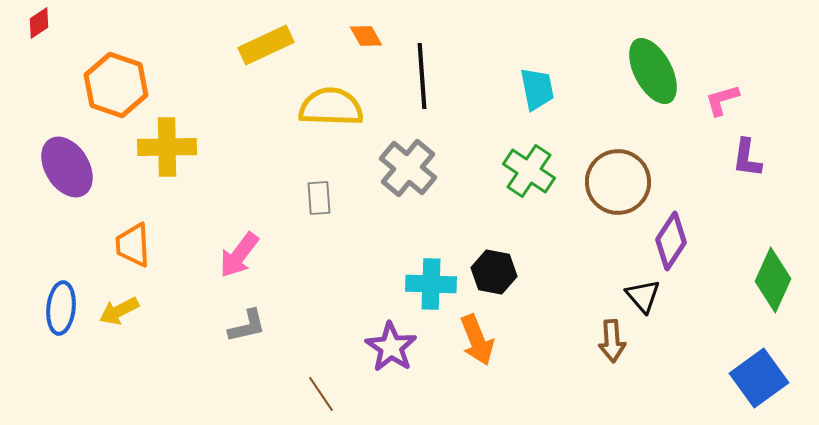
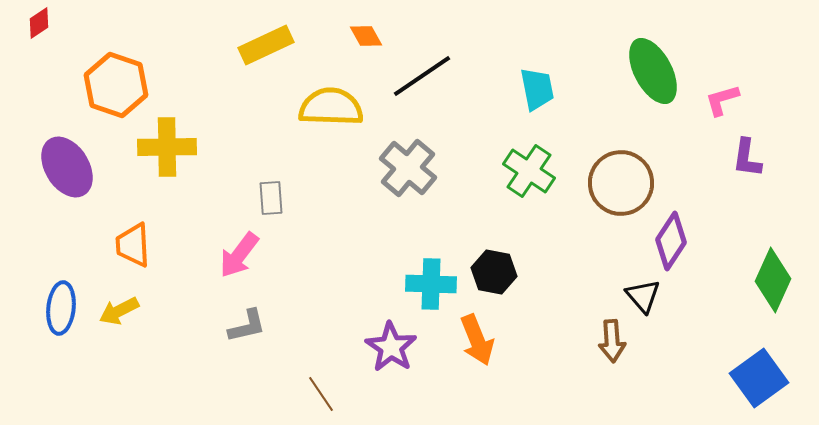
black line: rotated 60 degrees clockwise
brown circle: moved 3 px right, 1 px down
gray rectangle: moved 48 px left
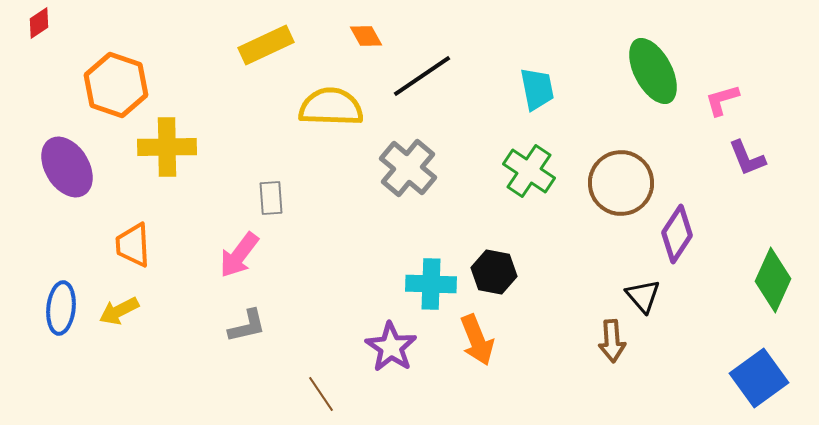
purple L-shape: rotated 30 degrees counterclockwise
purple diamond: moved 6 px right, 7 px up
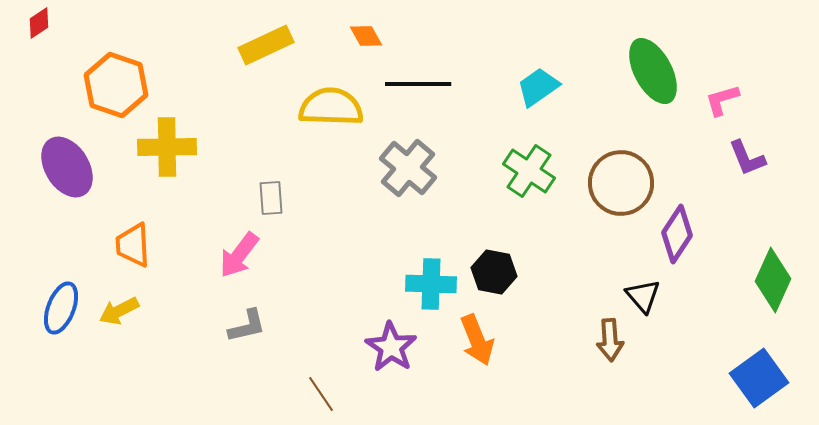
black line: moved 4 px left, 8 px down; rotated 34 degrees clockwise
cyan trapezoid: moved 1 px right, 2 px up; rotated 114 degrees counterclockwise
blue ellipse: rotated 15 degrees clockwise
brown arrow: moved 2 px left, 1 px up
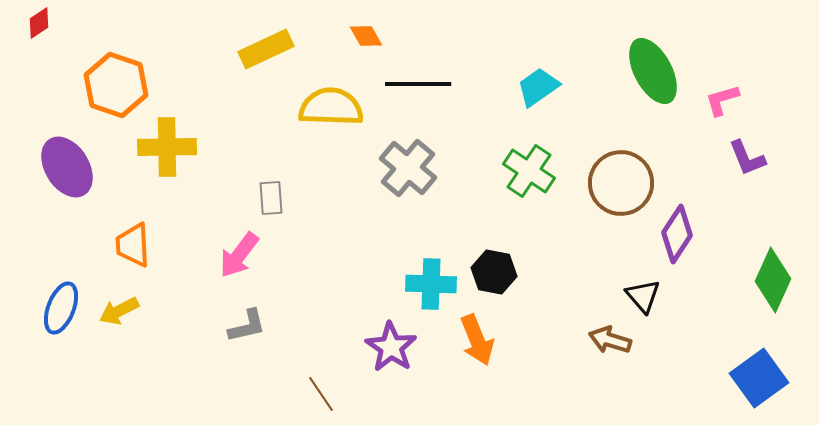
yellow rectangle: moved 4 px down
brown arrow: rotated 111 degrees clockwise
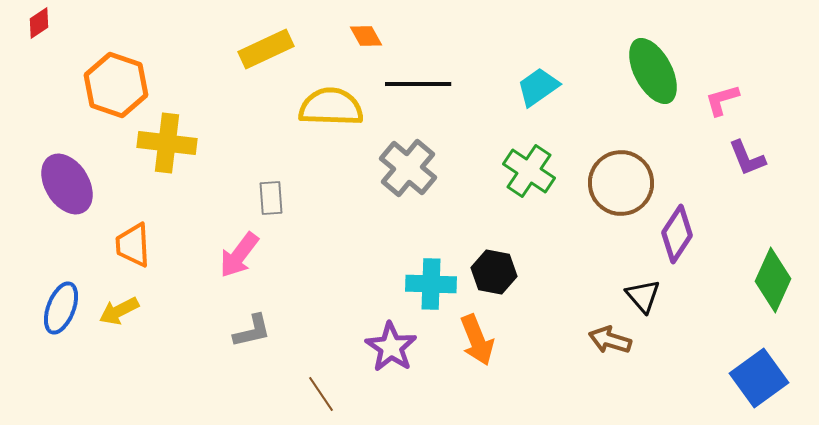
yellow cross: moved 4 px up; rotated 8 degrees clockwise
purple ellipse: moved 17 px down
gray L-shape: moved 5 px right, 5 px down
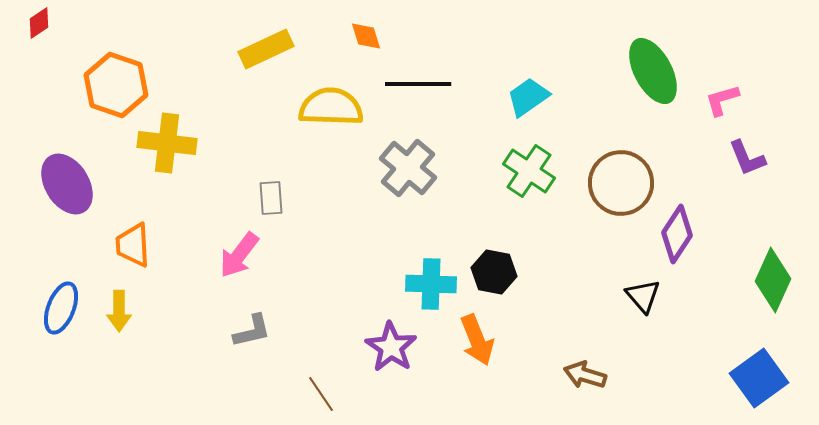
orange diamond: rotated 12 degrees clockwise
cyan trapezoid: moved 10 px left, 10 px down
yellow arrow: rotated 63 degrees counterclockwise
brown arrow: moved 25 px left, 35 px down
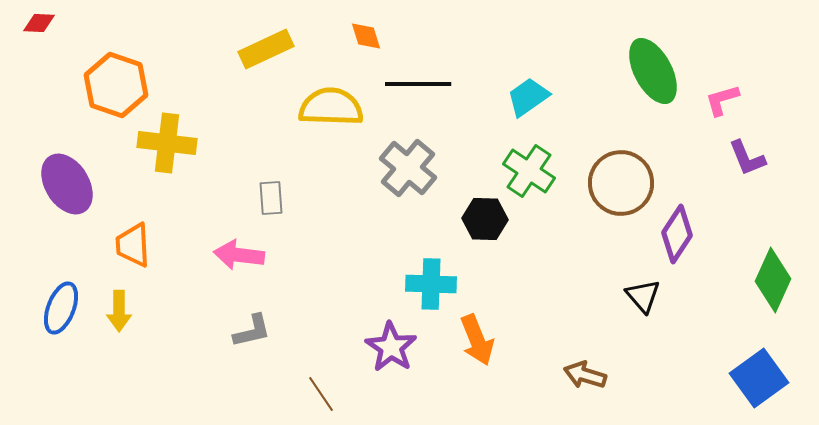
red diamond: rotated 36 degrees clockwise
pink arrow: rotated 60 degrees clockwise
black hexagon: moved 9 px left, 53 px up; rotated 9 degrees counterclockwise
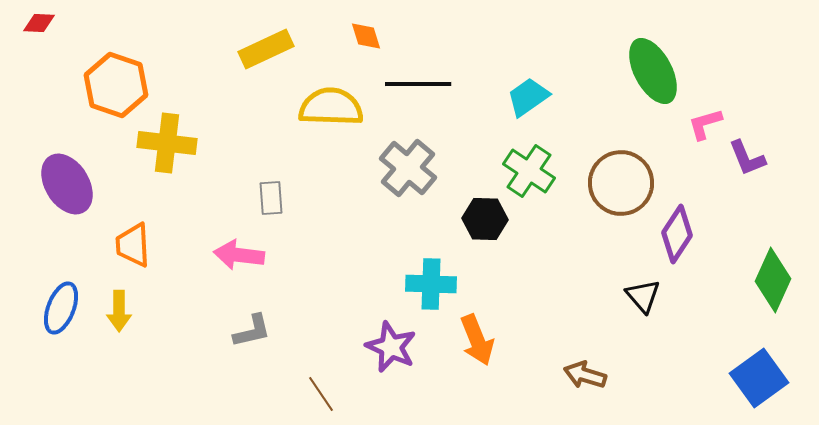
pink L-shape: moved 17 px left, 24 px down
purple star: rotated 9 degrees counterclockwise
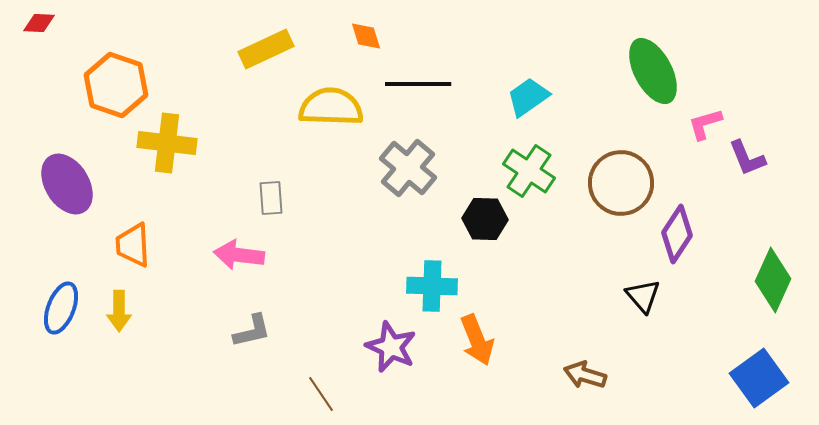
cyan cross: moved 1 px right, 2 px down
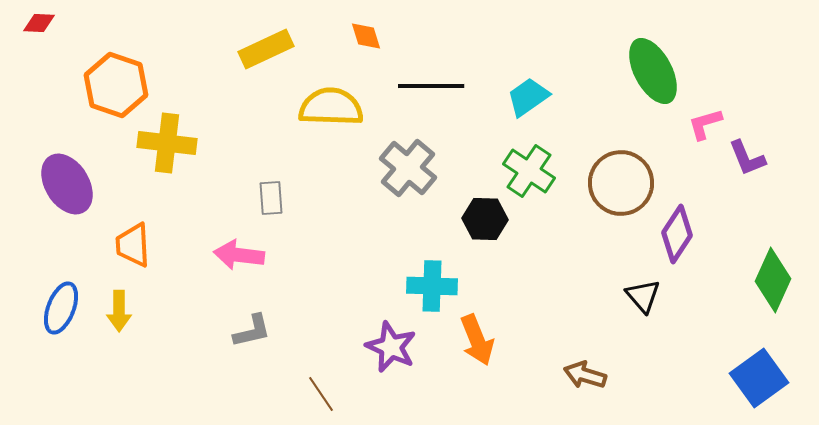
black line: moved 13 px right, 2 px down
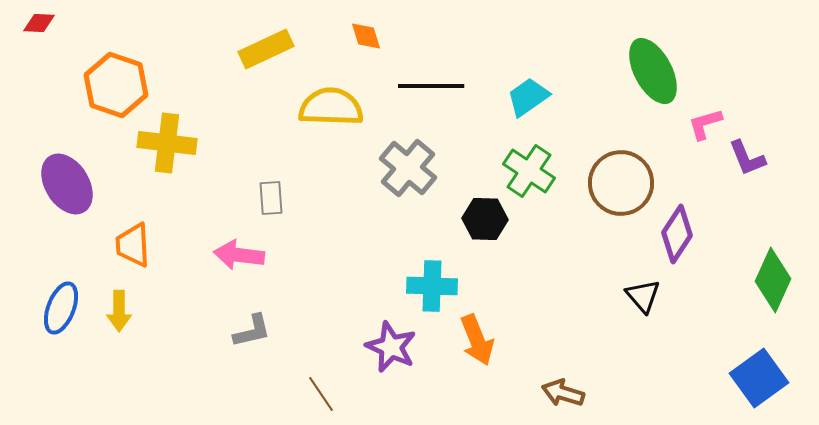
brown arrow: moved 22 px left, 18 px down
